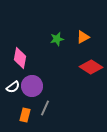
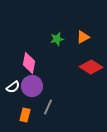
pink diamond: moved 9 px right, 5 px down
gray line: moved 3 px right, 1 px up
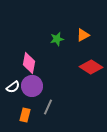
orange triangle: moved 2 px up
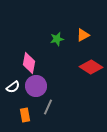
purple circle: moved 4 px right
orange rectangle: rotated 24 degrees counterclockwise
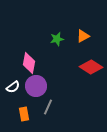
orange triangle: moved 1 px down
orange rectangle: moved 1 px left, 1 px up
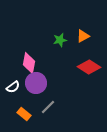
green star: moved 3 px right, 1 px down
red diamond: moved 2 px left
purple circle: moved 3 px up
gray line: rotated 21 degrees clockwise
orange rectangle: rotated 40 degrees counterclockwise
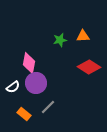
orange triangle: rotated 24 degrees clockwise
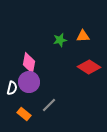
purple circle: moved 7 px left, 1 px up
white semicircle: moved 1 px left, 1 px down; rotated 40 degrees counterclockwise
gray line: moved 1 px right, 2 px up
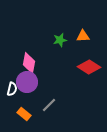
purple circle: moved 2 px left
white semicircle: moved 1 px down
